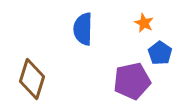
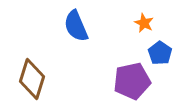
blue semicircle: moved 7 px left, 3 px up; rotated 24 degrees counterclockwise
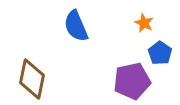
brown diamond: rotated 6 degrees counterclockwise
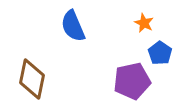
blue semicircle: moved 3 px left
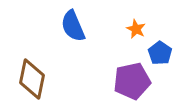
orange star: moved 8 px left, 6 px down
